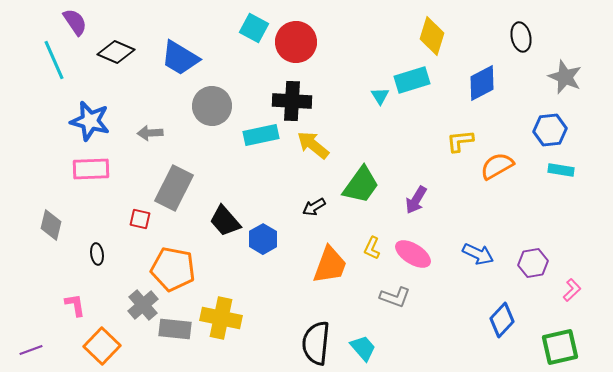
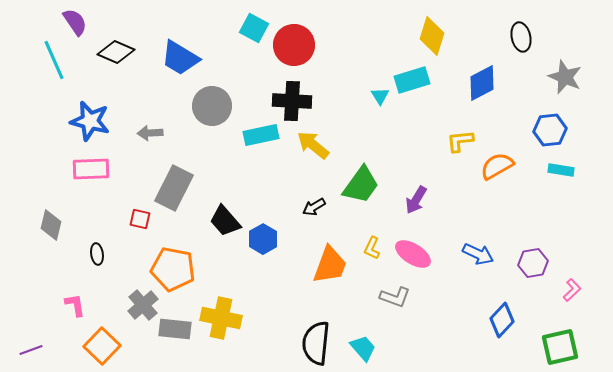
red circle at (296, 42): moved 2 px left, 3 px down
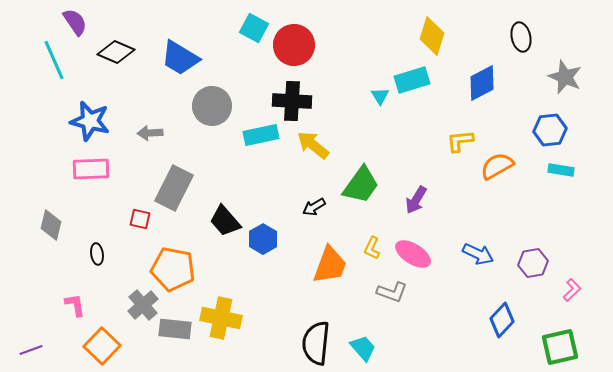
gray L-shape at (395, 297): moved 3 px left, 5 px up
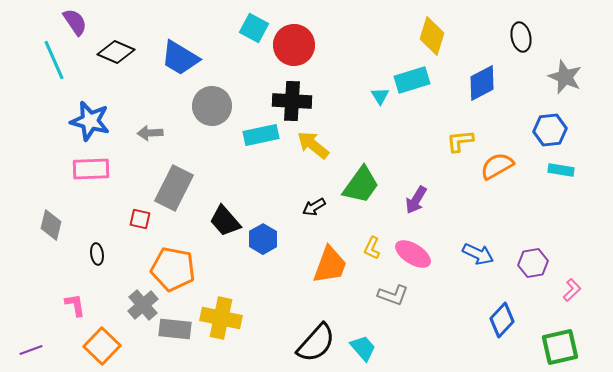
gray L-shape at (392, 292): moved 1 px right, 3 px down
black semicircle at (316, 343): rotated 144 degrees counterclockwise
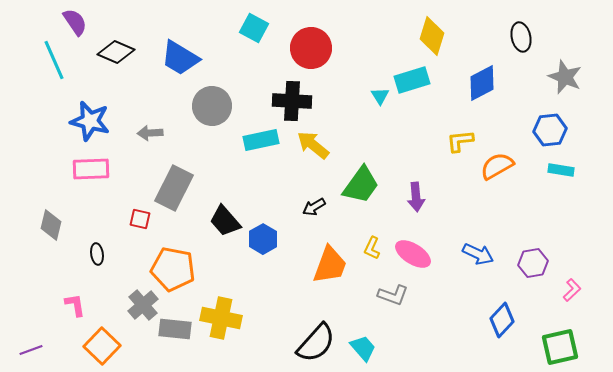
red circle at (294, 45): moved 17 px right, 3 px down
cyan rectangle at (261, 135): moved 5 px down
purple arrow at (416, 200): moved 3 px up; rotated 36 degrees counterclockwise
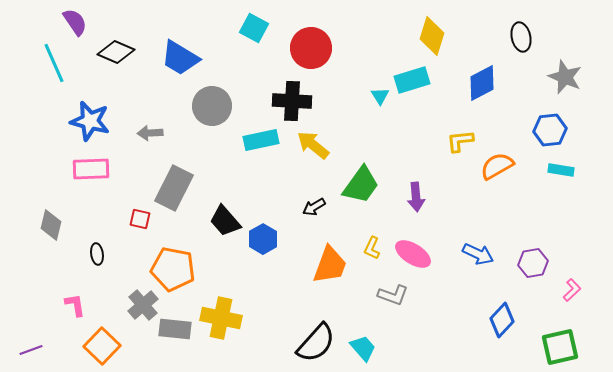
cyan line at (54, 60): moved 3 px down
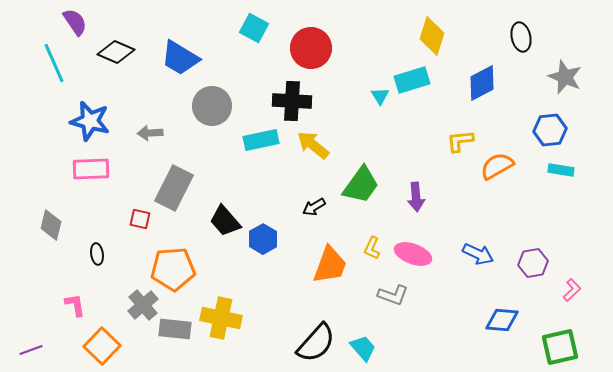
pink ellipse at (413, 254): rotated 12 degrees counterclockwise
orange pentagon at (173, 269): rotated 15 degrees counterclockwise
blue diamond at (502, 320): rotated 52 degrees clockwise
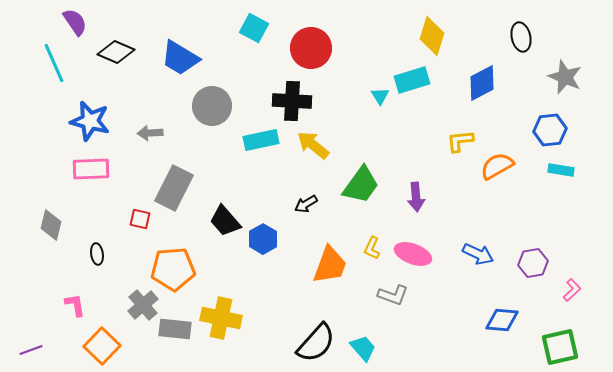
black arrow at (314, 207): moved 8 px left, 3 px up
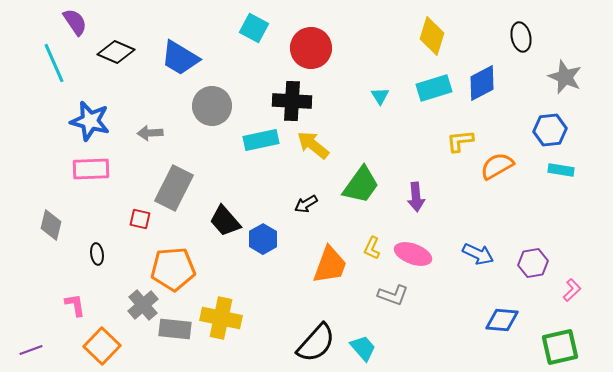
cyan rectangle at (412, 80): moved 22 px right, 8 px down
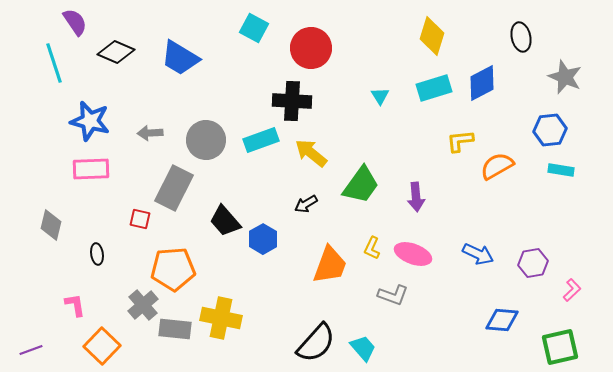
cyan line at (54, 63): rotated 6 degrees clockwise
gray circle at (212, 106): moved 6 px left, 34 px down
cyan rectangle at (261, 140): rotated 8 degrees counterclockwise
yellow arrow at (313, 145): moved 2 px left, 8 px down
